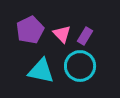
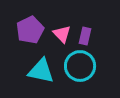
purple rectangle: rotated 18 degrees counterclockwise
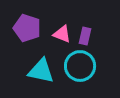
purple pentagon: moved 3 px left, 2 px up; rotated 28 degrees counterclockwise
pink triangle: rotated 24 degrees counterclockwise
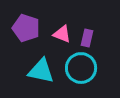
purple pentagon: moved 1 px left
purple rectangle: moved 2 px right, 2 px down
cyan circle: moved 1 px right, 2 px down
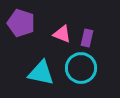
purple pentagon: moved 5 px left, 5 px up
cyan triangle: moved 2 px down
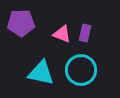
purple pentagon: rotated 20 degrees counterclockwise
purple rectangle: moved 2 px left, 5 px up
cyan circle: moved 2 px down
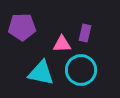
purple pentagon: moved 1 px right, 4 px down
pink triangle: moved 10 px down; rotated 24 degrees counterclockwise
